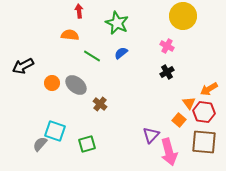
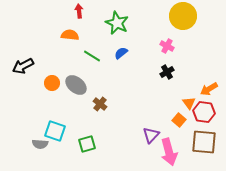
gray semicircle: rotated 126 degrees counterclockwise
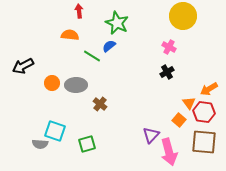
pink cross: moved 2 px right, 1 px down
blue semicircle: moved 12 px left, 7 px up
gray ellipse: rotated 40 degrees counterclockwise
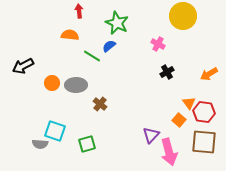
pink cross: moved 11 px left, 3 px up
orange arrow: moved 15 px up
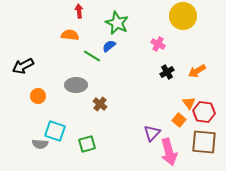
orange arrow: moved 12 px left, 3 px up
orange circle: moved 14 px left, 13 px down
purple triangle: moved 1 px right, 2 px up
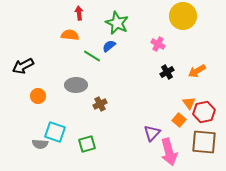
red arrow: moved 2 px down
brown cross: rotated 24 degrees clockwise
red hexagon: rotated 20 degrees counterclockwise
cyan square: moved 1 px down
